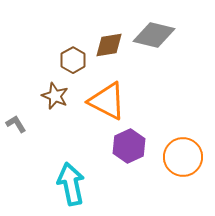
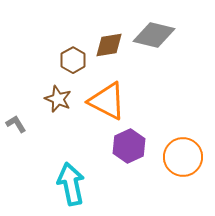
brown star: moved 3 px right, 3 px down
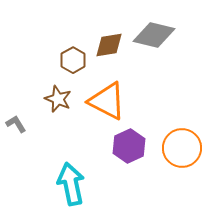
orange circle: moved 1 px left, 9 px up
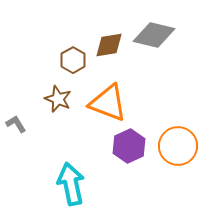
orange triangle: moved 1 px right, 2 px down; rotated 6 degrees counterclockwise
orange circle: moved 4 px left, 2 px up
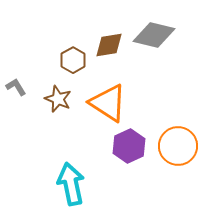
orange triangle: rotated 12 degrees clockwise
gray L-shape: moved 37 px up
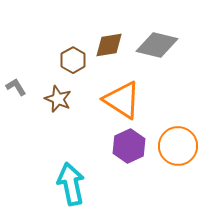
gray diamond: moved 3 px right, 10 px down
orange triangle: moved 14 px right, 3 px up
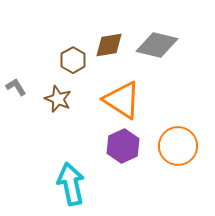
purple hexagon: moved 6 px left
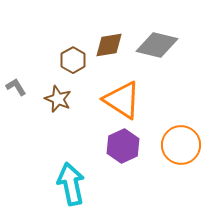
orange circle: moved 3 px right, 1 px up
